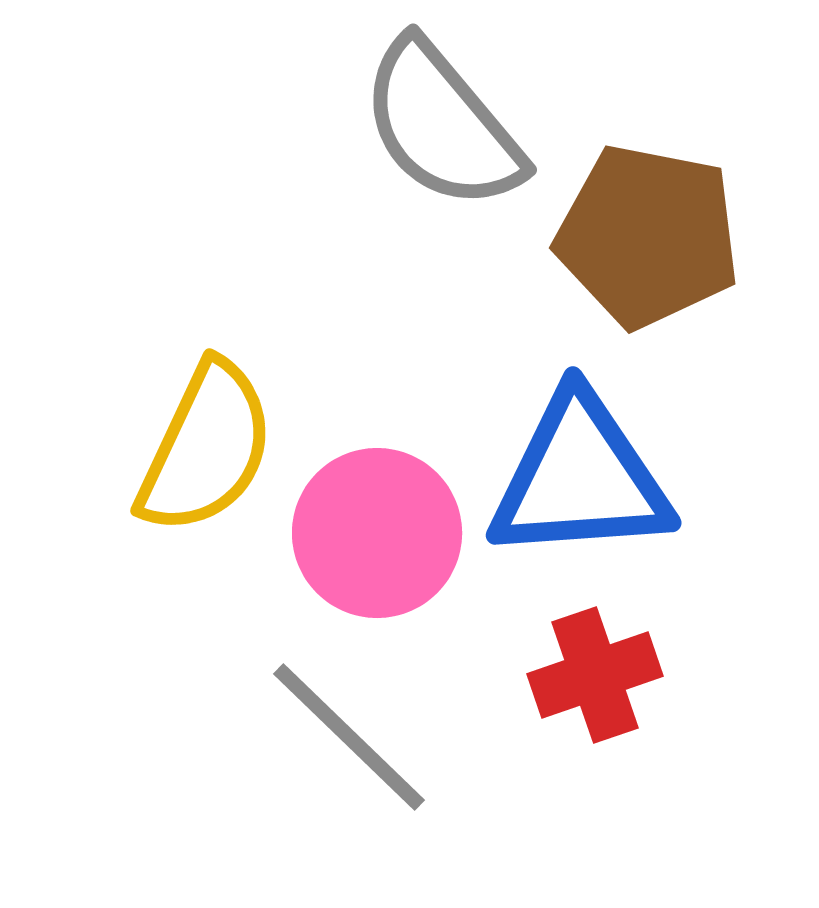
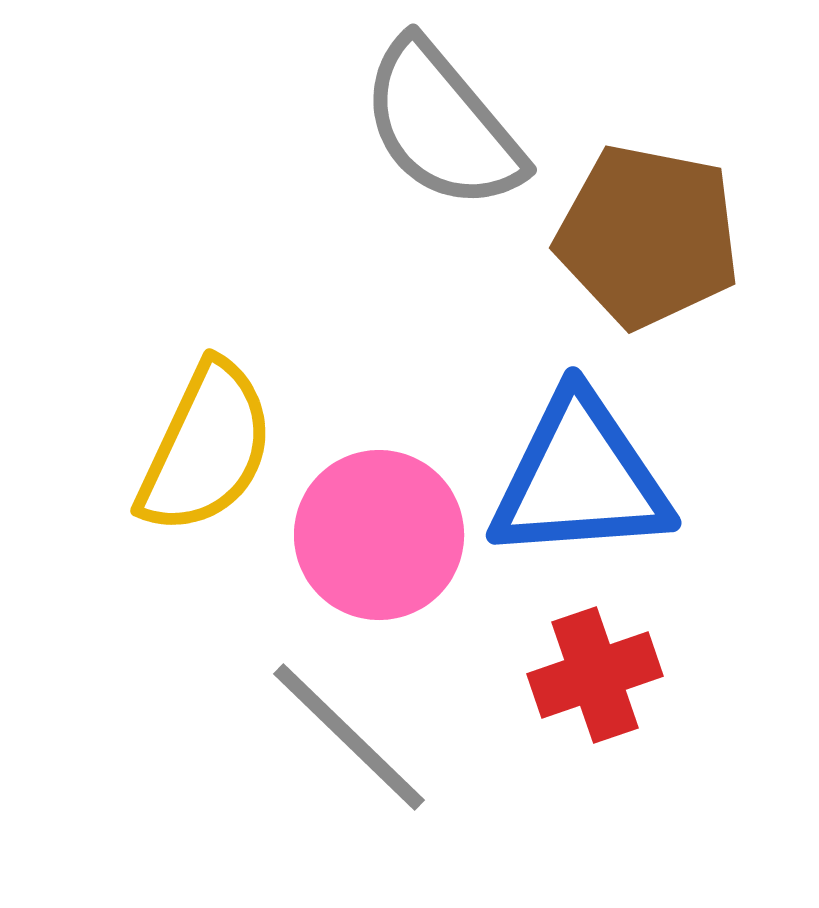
pink circle: moved 2 px right, 2 px down
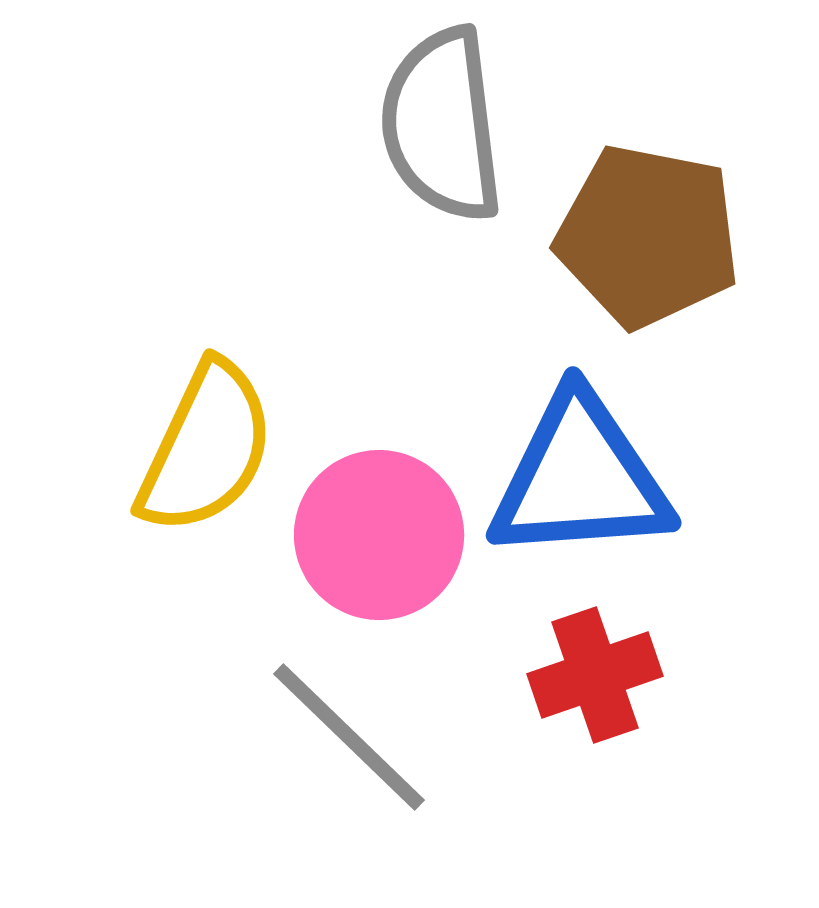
gray semicircle: rotated 33 degrees clockwise
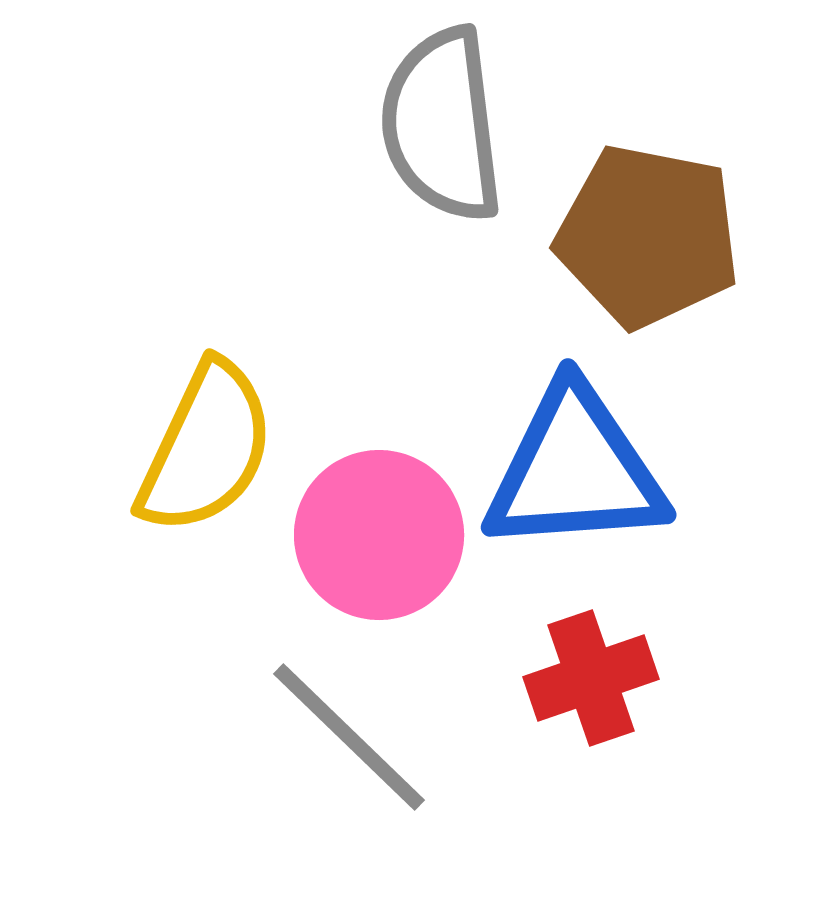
blue triangle: moved 5 px left, 8 px up
red cross: moved 4 px left, 3 px down
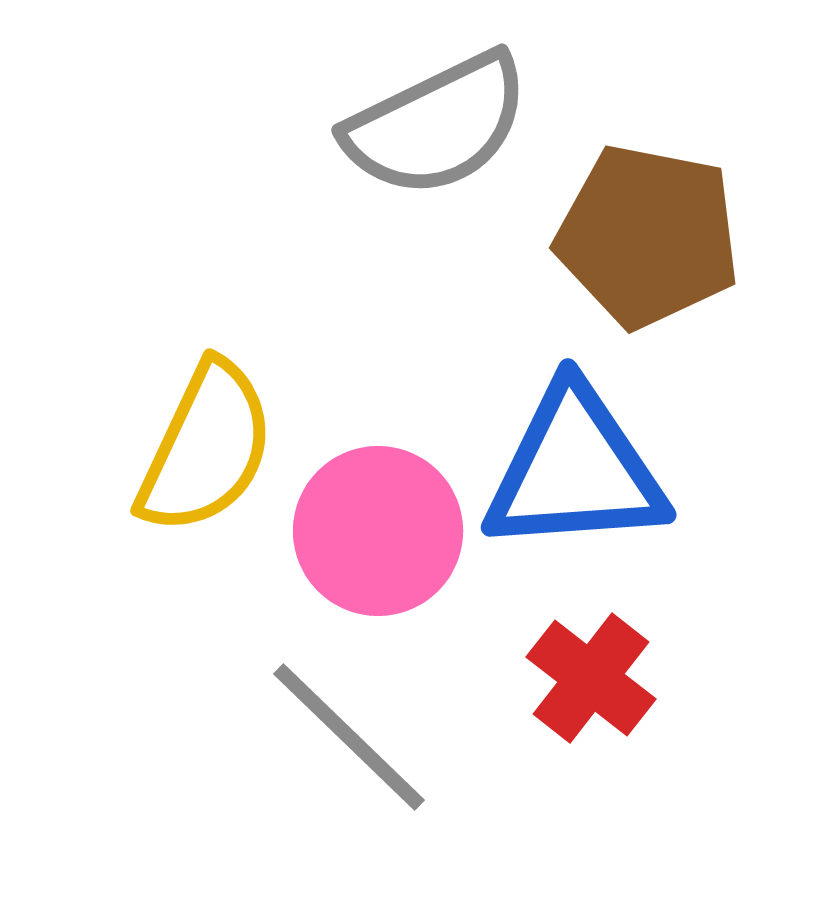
gray semicircle: moved 5 px left; rotated 109 degrees counterclockwise
pink circle: moved 1 px left, 4 px up
red cross: rotated 33 degrees counterclockwise
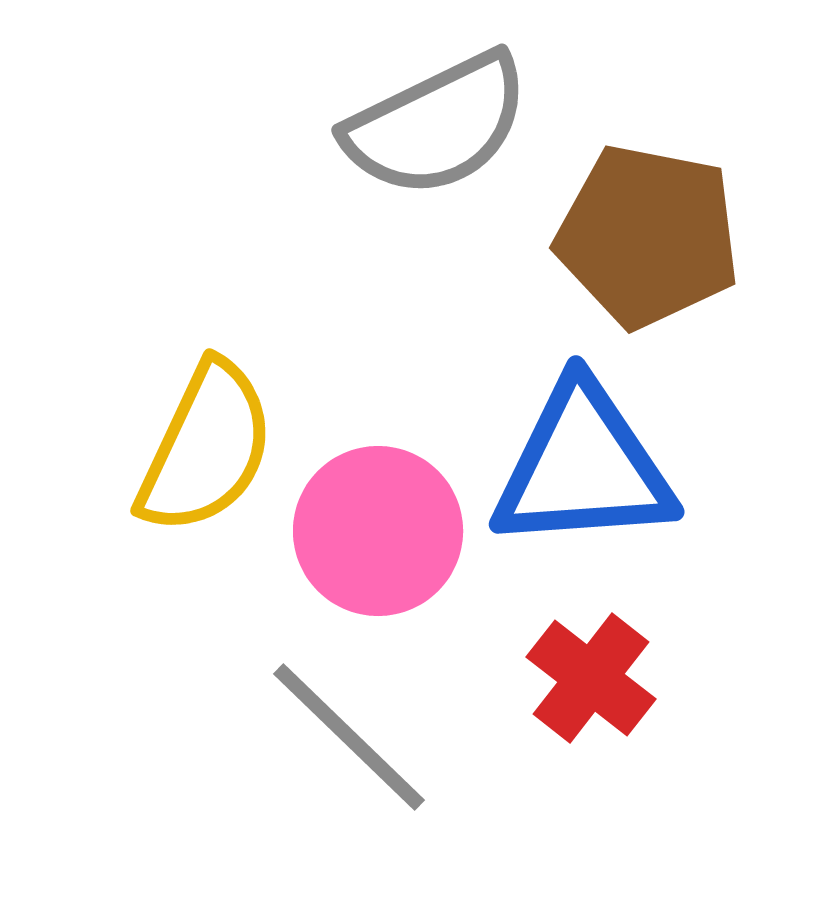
blue triangle: moved 8 px right, 3 px up
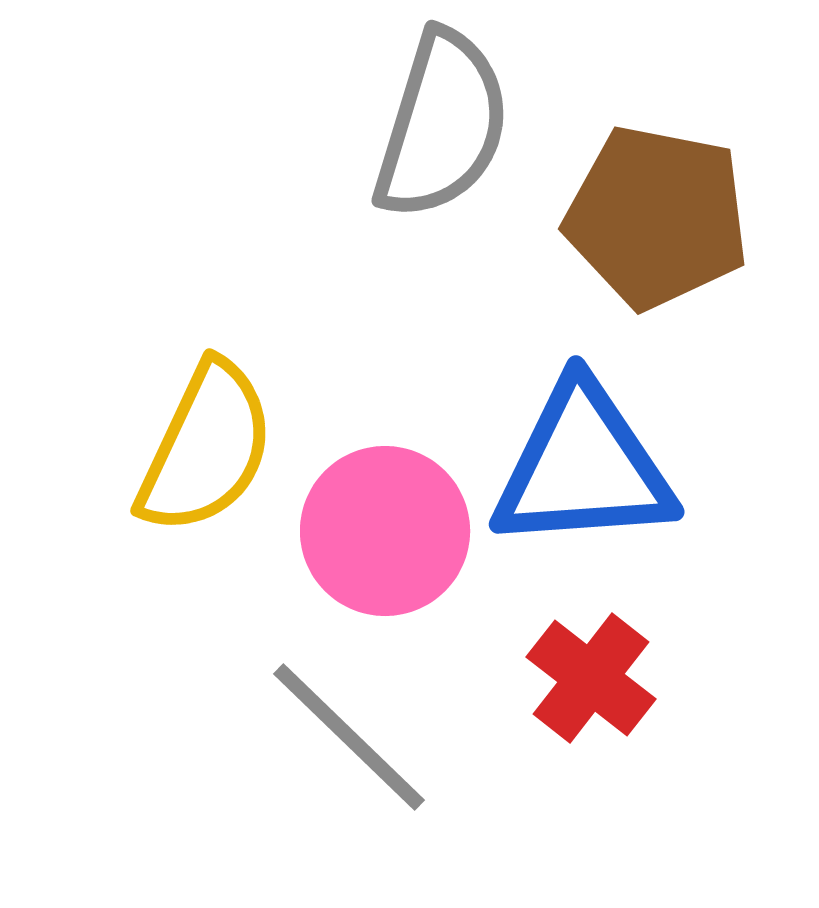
gray semicircle: moved 5 px right; rotated 47 degrees counterclockwise
brown pentagon: moved 9 px right, 19 px up
pink circle: moved 7 px right
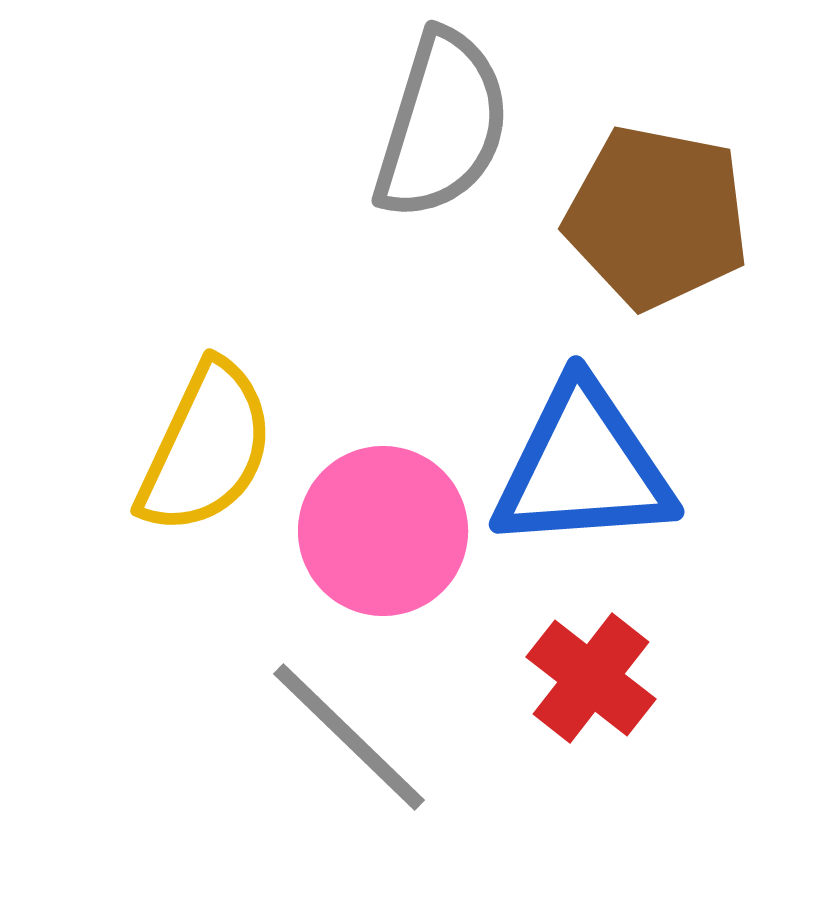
pink circle: moved 2 px left
